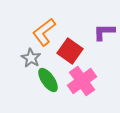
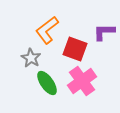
orange L-shape: moved 3 px right, 2 px up
red square: moved 5 px right, 2 px up; rotated 15 degrees counterclockwise
green ellipse: moved 1 px left, 3 px down
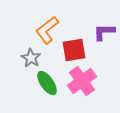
red square: moved 1 px left, 1 px down; rotated 30 degrees counterclockwise
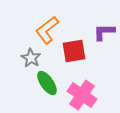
red square: moved 1 px down
pink cross: moved 14 px down; rotated 20 degrees counterclockwise
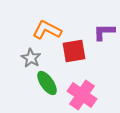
orange L-shape: rotated 64 degrees clockwise
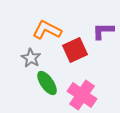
purple L-shape: moved 1 px left, 1 px up
red square: moved 1 px right, 1 px up; rotated 15 degrees counterclockwise
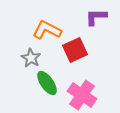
purple L-shape: moved 7 px left, 14 px up
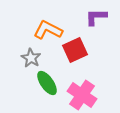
orange L-shape: moved 1 px right
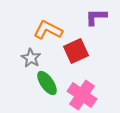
red square: moved 1 px right, 1 px down
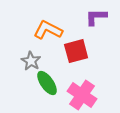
red square: rotated 10 degrees clockwise
gray star: moved 3 px down
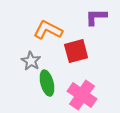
green ellipse: rotated 20 degrees clockwise
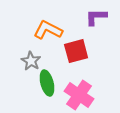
pink cross: moved 3 px left
